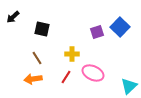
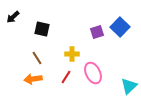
pink ellipse: rotated 40 degrees clockwise
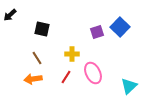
black arrow: moved 3 px left, 2 px up
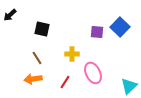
purple square: rotated 24 degrees clockwise
red line: moved 1 px left, 5 px down
